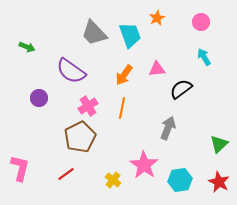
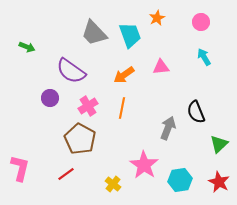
pink triangle: moved 4 px right, 2 px up
orange arrow: rotated 20 degrees clockwise
black semicircle: moved 15 px right, 23 px down; rotated 75 degrees counterclockwise
purple circle: moved 11 px right
brown pentagon: moved 2 px down; rotated 16 degrees counterclockwise
yellow cross: moved 4 px down
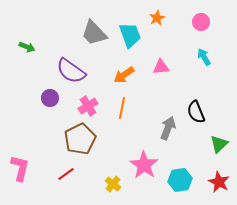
brown pentagon: rotated 16 degrees clockwise
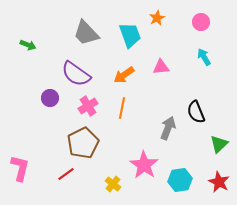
gray trapezoid: moved 8 px left
green arrow: moved 1 px right, 2 px up
purple semicircle: moved 5 px right, 3 px down
brown pentagon: moved 3 px right, 4 px down
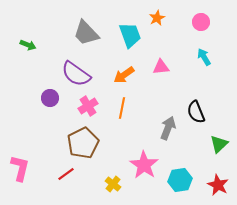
red star: moved 1 px left, 3 px down
